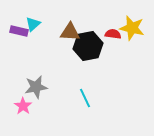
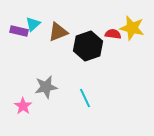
brown triangle: moved 12 px left; rotated 25 degrees counterclockwise
black hexagon: rotated 8 degrees counterclockwise
gray star: moved 10 px right
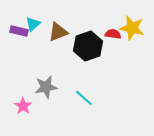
cyan line: moved 1 px left; rotated 24 degrees counterclockwise
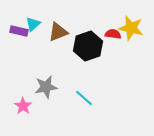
yellow star: moved 1 px left
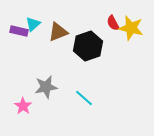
red semicircle: moved 11 px up; rotated 126 degrees counterclockwise
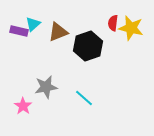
red semicircle: rotated 35 degrees clockwise
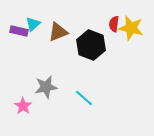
red semicircle: moved 1 px right, 1 px down
black hexagon: moved 3 px right, 1 px up; rotated 20 degrees counterclockwise
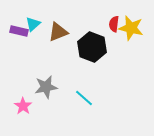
black hexagon: moved 1 px right, 2 px down
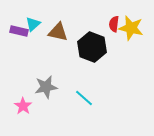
brown triangle: rotated 35 degrees clockwise
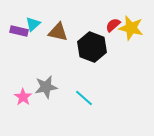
red semicircle: moved 1 px left, 1 px down; rotated 42 degrees clockwise
pink star: moved 9 px up
